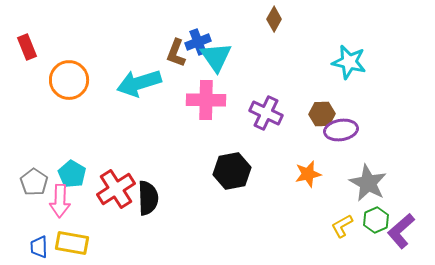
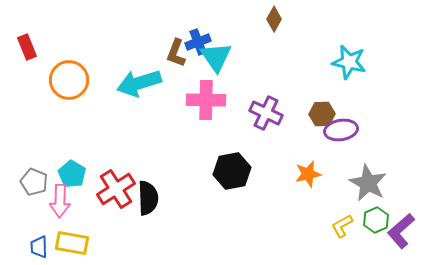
gray pentagon: rotated 12 degrees counterclockwise
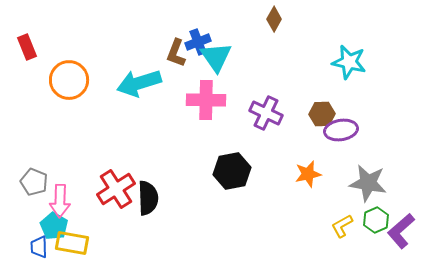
cyan pentagon: moved 18 px left, 52 px down
gray star: rotated 18 degrees counterclockwise
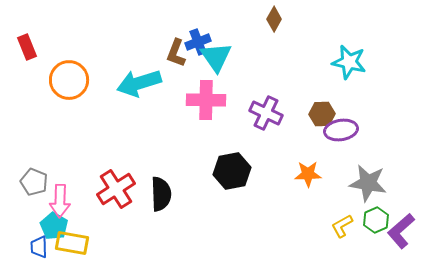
orange star: rotated 12 degrees clockwise
black semicircle: moved 13 px right, 4 px up
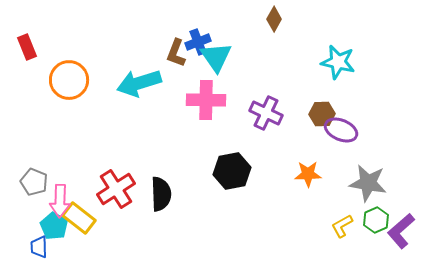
cyan star: moved 11 px left
purple ellipse: rotated 32 degrees clockwise
yellow rectangle: moved 7 px right, 25 px up; rotated 28 degrees clockwise
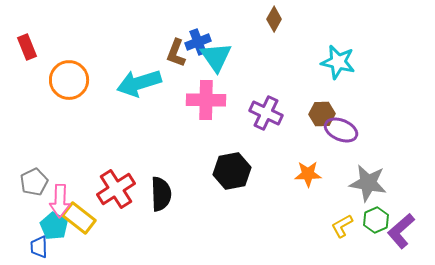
gray pentagon: rotated 24 degrees clockwise
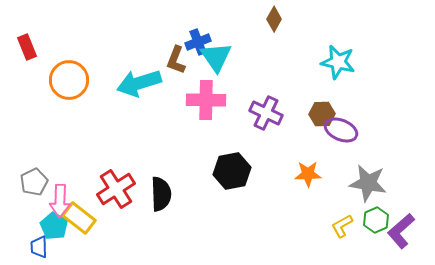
brown L-shape: moved 7 px down
